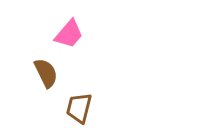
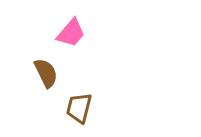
pink trapezoid: moved 2 px right, 1 px up
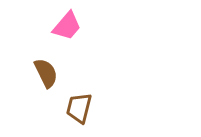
pink trapezoid: moved 4 px left, 7 px up
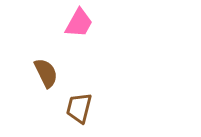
pink trapezoid: moved 12 px right, 3 px up; rotated 12 degrees counterclockwise
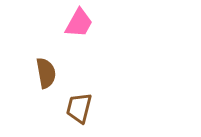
brown semicircle: rotated 16 degrees clockwise
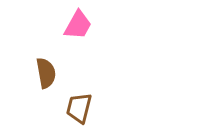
pink trapezoid: moved 1 px left, 2 px down
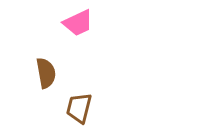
pink trapezoid: moved 2 px up; rotated 36 degrees clockwise
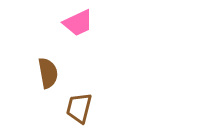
brown semicircle: moved 2 px right
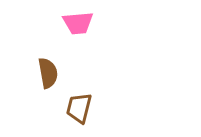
pink trapezoid: rotated 20 degrees clockwise
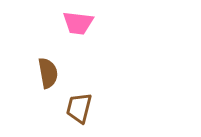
pink trapezoid: rotated 12 degrees clockwise
